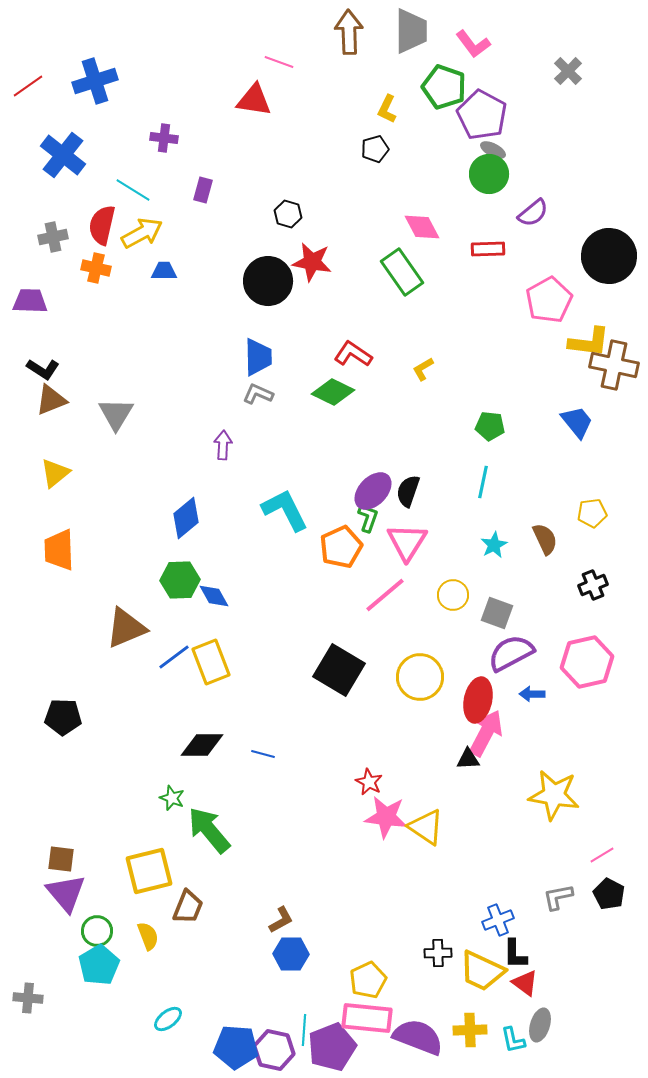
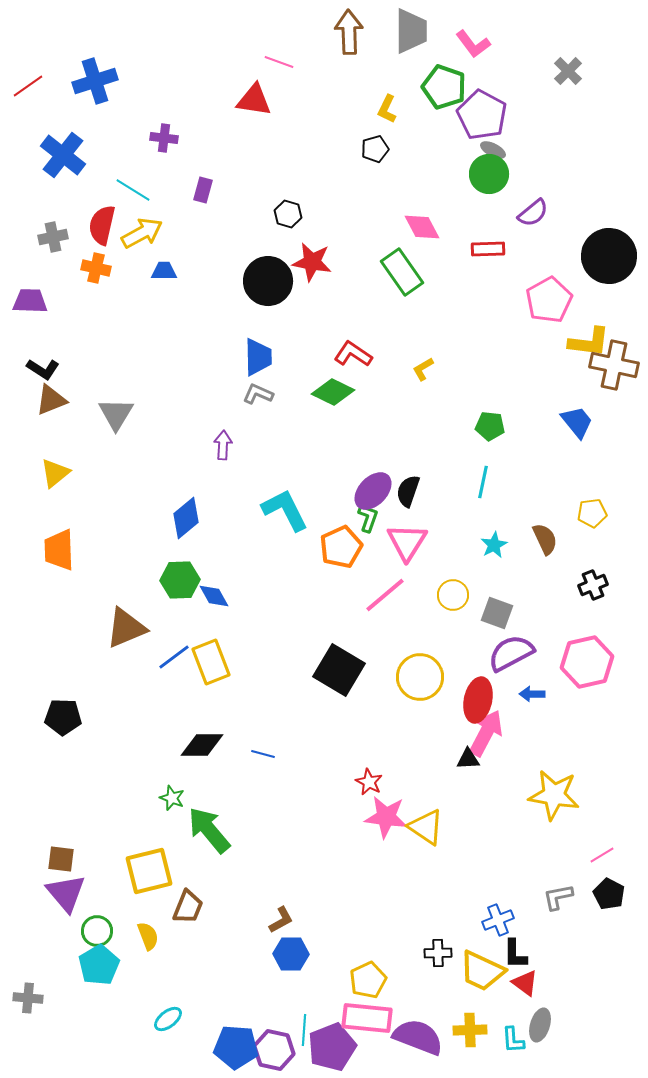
cyan L-shape at (513, 1040): rotated 8 degrees clockwise
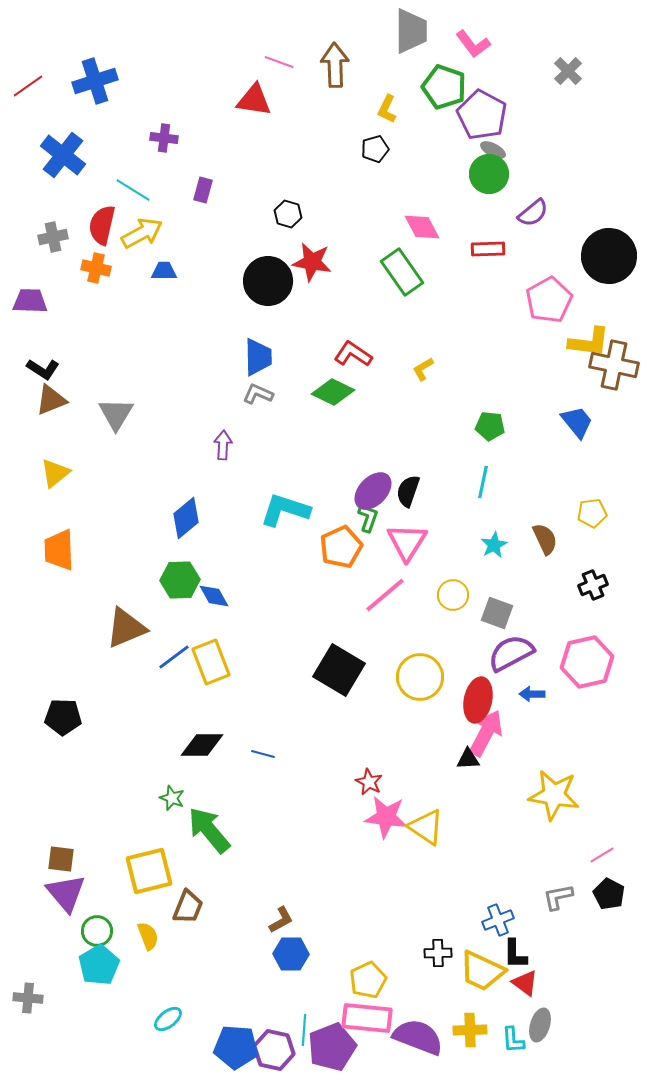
brown arrow at (349, 32): moved 14 px left, 33 px down
cyan L-shape at (285, 510): rotated 45 degrees counterclockwise
